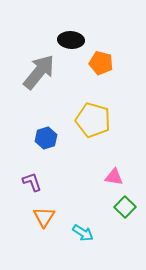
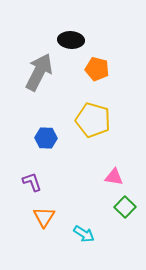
orange pentagon: moved 4 px left, 6 px down
gray arrow: rotated 12 degrees counterclockwise
blue hexagon: rotated 20 degrees clockwise
cyan arrow: moved 1 px right, 1 px down
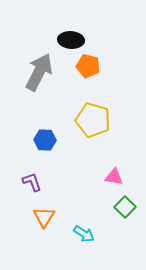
orange pentagon: moved 9 px left, 3 px up
blue hexagon: moved 1 px left, 2 px down
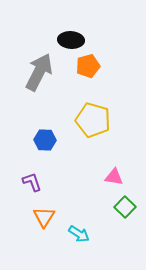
orange pentagon: rotated 30 degrees counterclockwise
cyan arrow: moved 5 px left
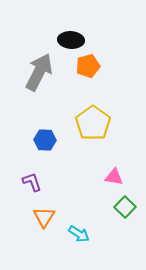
yellow pentagon: moved 3 px down; rotated 20 degrees clockwise
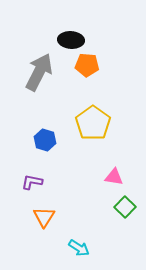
orange pentagon: moved 1 px left, 1 px up; rotated 20 degrees clockwise
blue hexagon: rotated 15 degrees clockwise
purple L-shape: rotated 60 degrees counterclockwise
cyan arrow: moved 14 px down
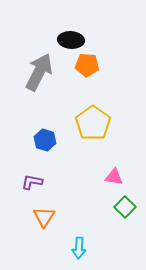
cyan arrow: rotated 60 degrees clockwise
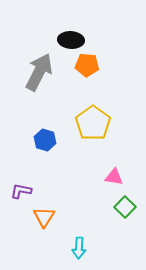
purple L-shape: moved 11 px left, 9 px down
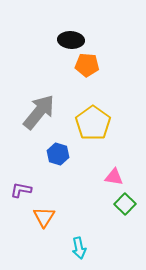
gray arrow: moved 40 px down; rotated 12 degrees clockwise
blue hexagon: moved 13 px right, 14 px down
purple L-shape: moved 1 px up
green square: moved 3 px up
cyan arrow: rotated 15 degrees counterclockwise
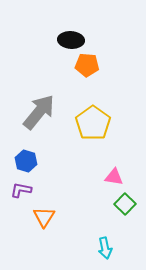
blue hexagon: moved 32 px left, 7 px down
cyan arrow: moved 26 px right
